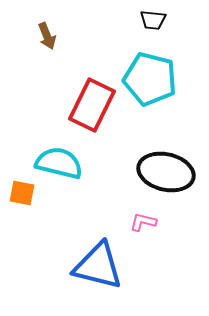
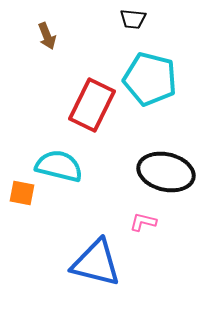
black trapezoid: moved 20 px left, 1 px up
cyan semicircle: moved 3 px down
blue triangle: moved 2 px left, 3 px up
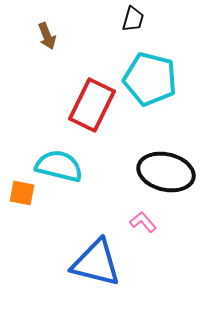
black trapezoid: rotated 80 degrees counterclockwise
pink L-shape: rotated 36 degrees clockwise
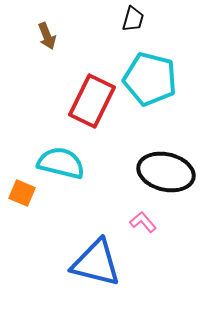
red rectangle: moved 4 px up
cyan semicircle: moved 2 px right, 3 px up
orange square: rotated 12 degrees clockwise
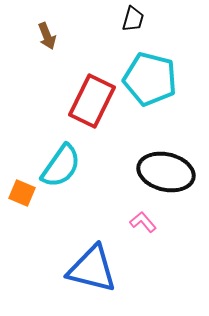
cyan semicircle: moved 3 px down; rotated 111 degrees clockwise
blue triangle: moved 4 px left, 6 px down
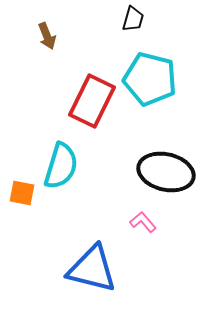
cyan semicircle: rotated 18 degrees counterclockwise
orange square: rotated 12 degrees counterclockwise
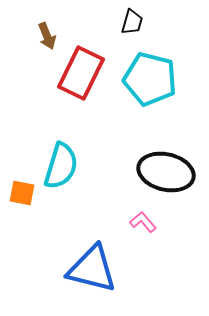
black trapezoid: moved 1 px left, 3 px down
red rectangle: moved 11 px left, 28 px up
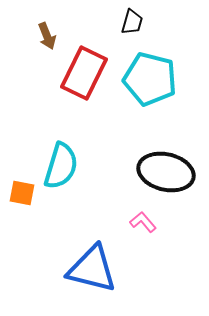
red rectangle: moved 3 px right
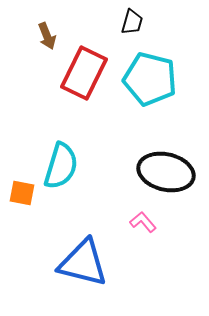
blue triangle: moved 9 px left, 6 px up
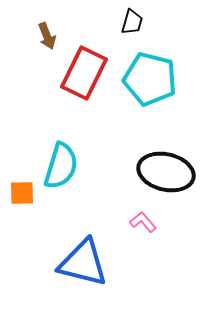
orange square: rotated 12 degrees counterclockwise
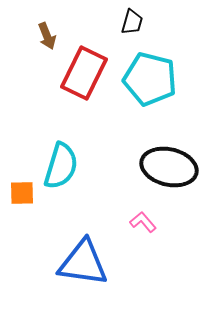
black ellipse: moved 3 px right, 5 px up
blue triangle: rotated 6 degrees counterclockwise
